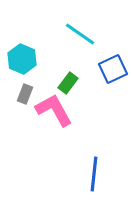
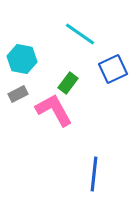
cyan hexagon: rotated 12 degrees counterclockwise
gray rectangle: moved 7 px left; rotated 42 degrees clockwise
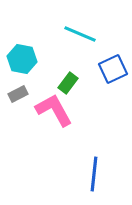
cyan line: rotated 12 degrees counterclockwise
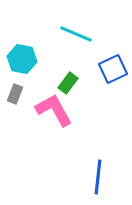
cyan line: moved 4 px left
gray rectangle: moved 3 px left; rotated 42 degrees counterclockwise
blue line: moved 4 px right, 3 px down
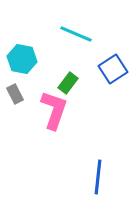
blue square: rotated 8 degrees counterclockwise
gray rectangle: rotated 48 degrees counterclockwise
pink L-shape: rotated 48 degrees clockwise
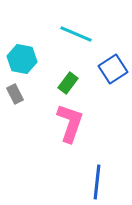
pink L-shape: moved 16 px right, 13 px down
blue line: moved 1 px left, 5 px down
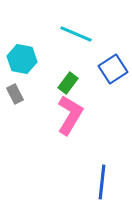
pink L-shape: moved 8 px up; rotated 12 degrees clockwise
blue line: moved 5 px right
